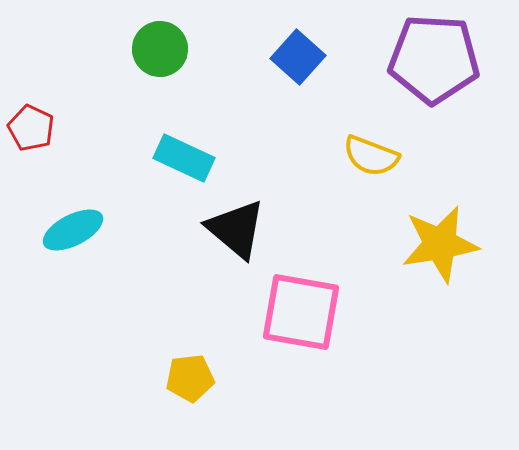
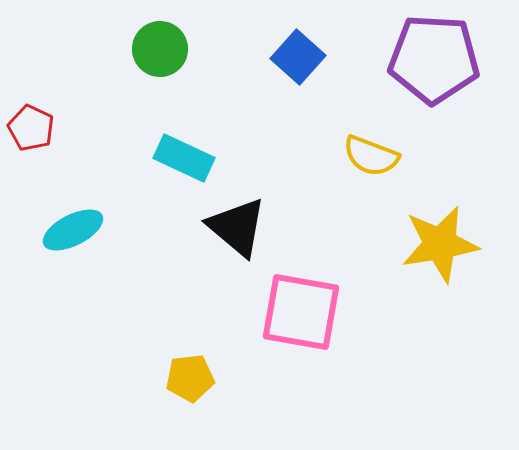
black triangle: moved 1 px right, 2 px up
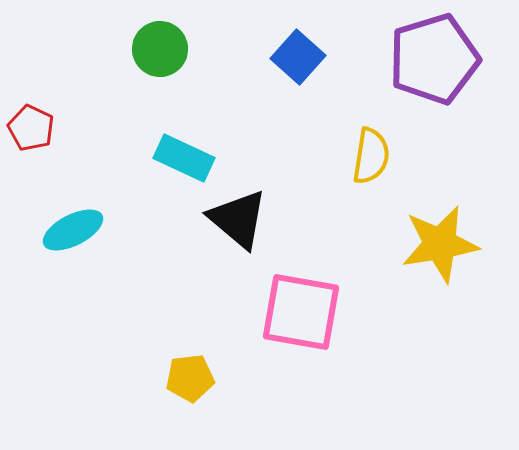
purple pentagon: rotated 20 degrees counterclockwise
yellow semicircle: rotated 102 degrees counterclockwise
black triangle: moved 1 px right, 8 px up
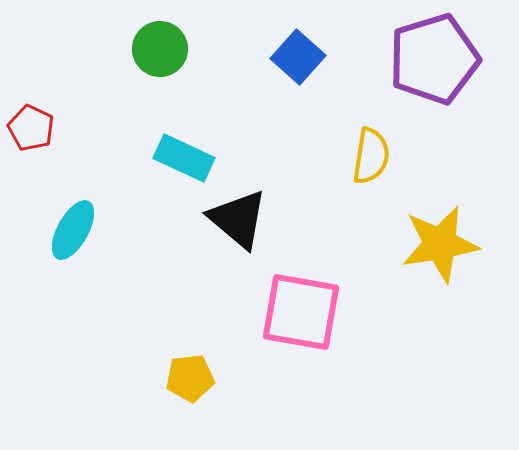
cyan ellipse: rotated 34 degrees counterclockwise
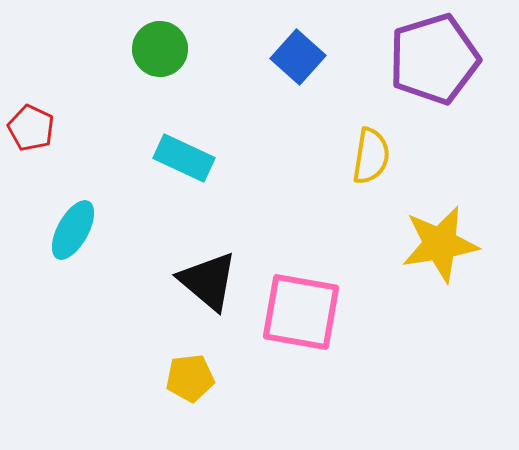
black triangle: moved 30 px left, 62 px down
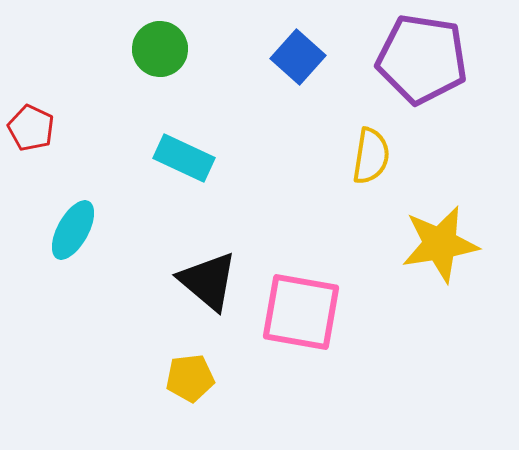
purple pentagon: moved 12 px left; rotated 26 degrees clockwise
